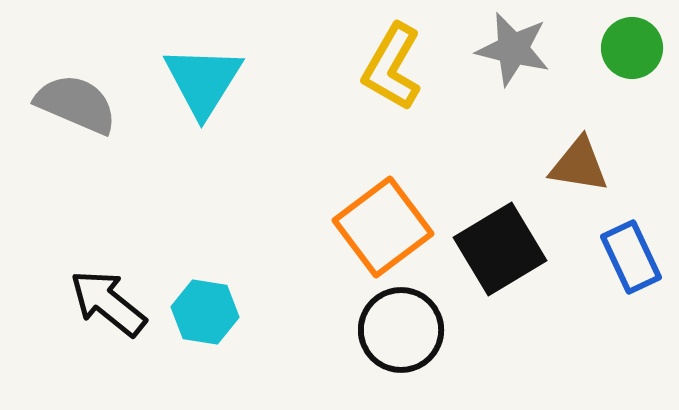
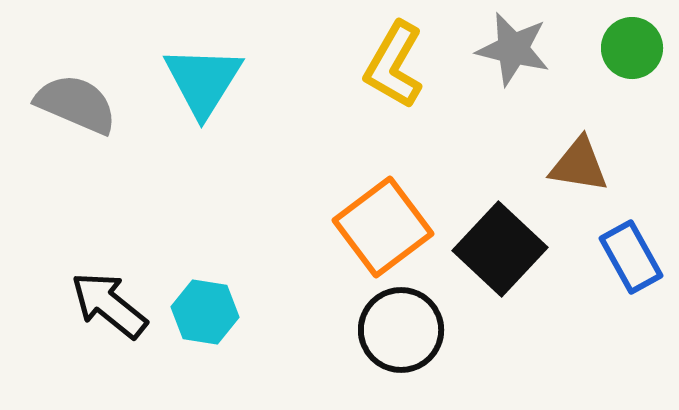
yellow L-shape: moved 2 px right, 2 px up
black square: rotated 16 degrees counterclockwise
blue rectangle: rotated 4 degrees counterclockwise
black arrow: moved 1 px right, 2 px down
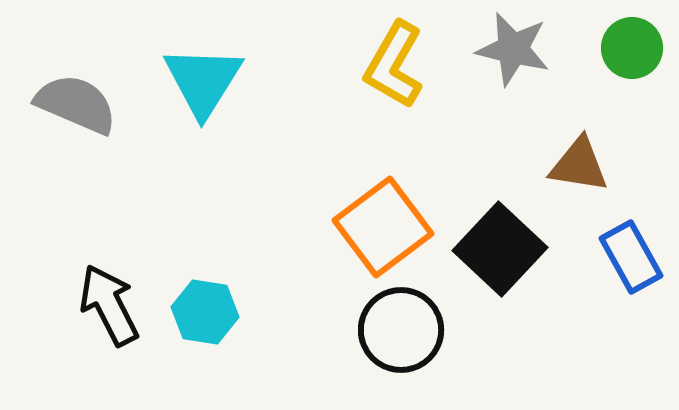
black arrow: rotated 24 degrees clockwise
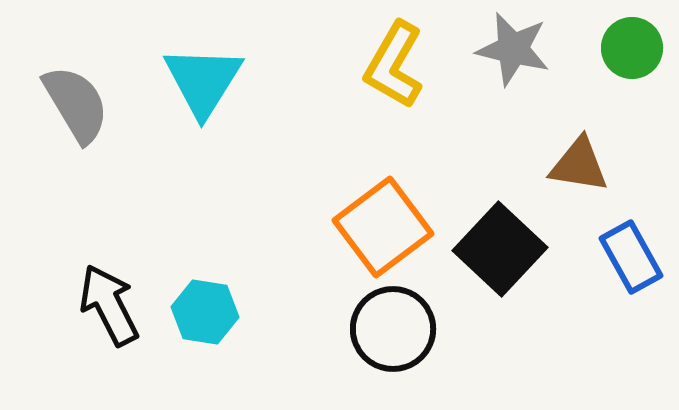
gray semicircle: rotated 36 degrees clockwise
black circle: moved 8 px left, 1 px up
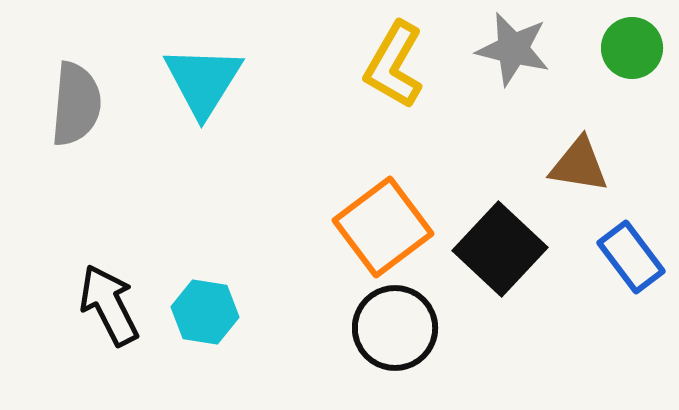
gray semicircle: rotated 36 degrees clockwise
blue rectangle: rotated 8 degrees counterclockwise
black circle: moved 2 px right, 1 px up
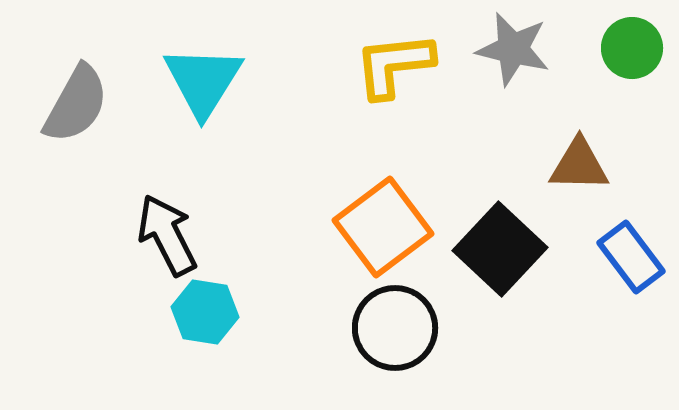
yellow L-shape: rotated 54 degrees clockwise
gray semicircle: rotated 24 degrees clockwise
brown triangle: rotated 8 degrees counterclockwise
black arrow: moved 58 px right, 70 px up
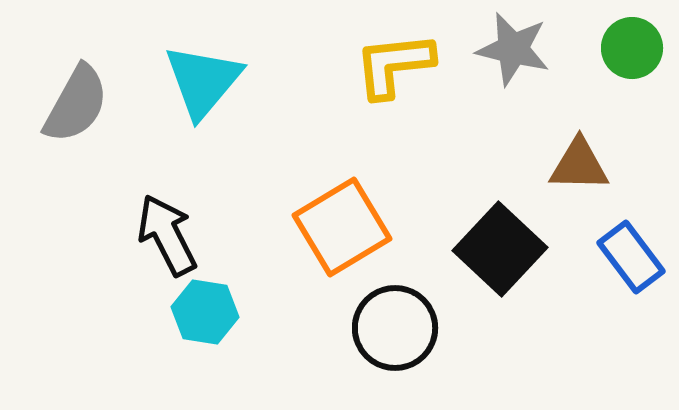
cyan triangle: rotated 8 degrees clockwise
orange square: moved 41 px left; rotated 6 degrees clockwise
